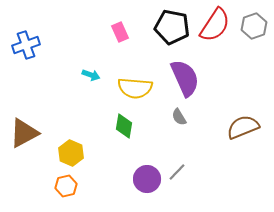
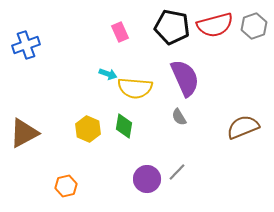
red semicircle: rotated 42 degrees clockwise
cyan arrow: moved 17 px right, 1 px up
yellow hexagon: moved 17 px right, 24 px up
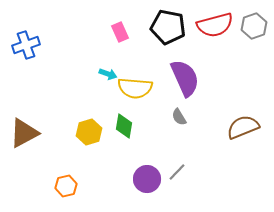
black pentagon: moved 4 px left
yellow hexagon: moved 1 px right, 3 px down; rotated 20 degrees clockwise
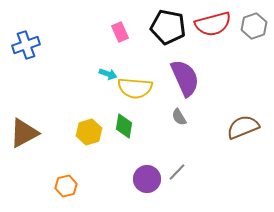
red semicircle: moved 2 px left, 1 px up
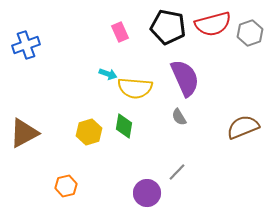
gray hexagon: moved 4 px left, 7 px down
purple circle: moved 14 px down
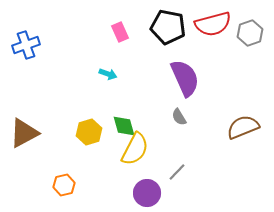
yellow semicircle: moved 61 px down; rotated 68 degrees counterclockwise
green diamond: rotated 25 degrees counterclockwise
orange hexagon: moved 2 px left, 1 px up
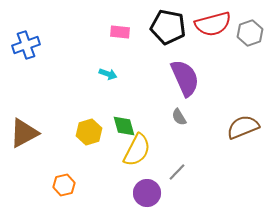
pink rectangle: rotated 60 degrees counterclockwise
yellow semicircle: moved 2 px right, 1 px down
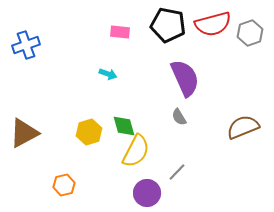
black pentagon: moved 2 px up
yellow semicircle: moved 1 px left, 1 px down
